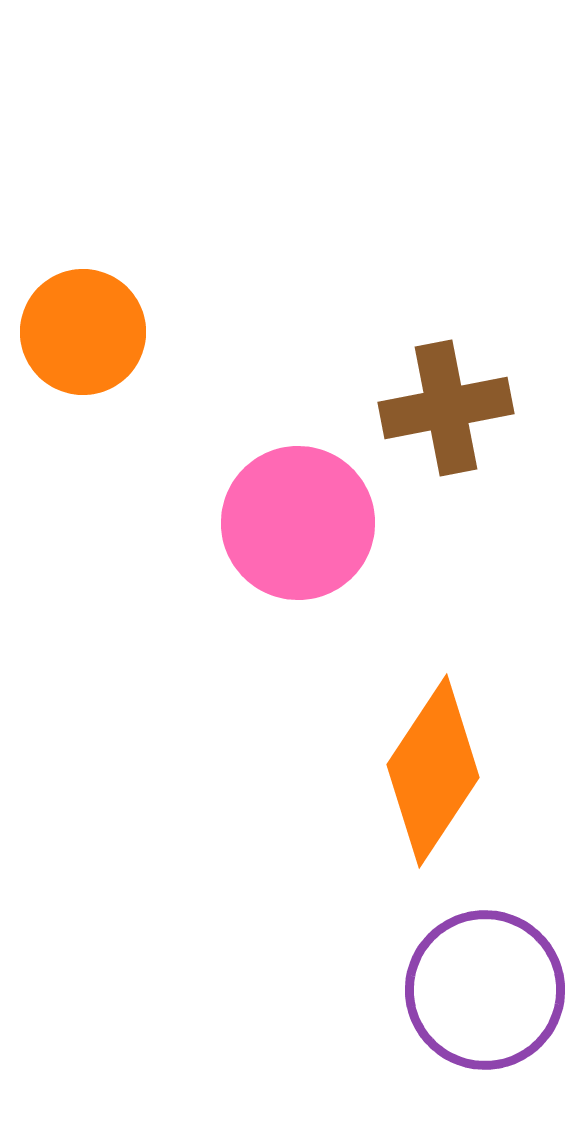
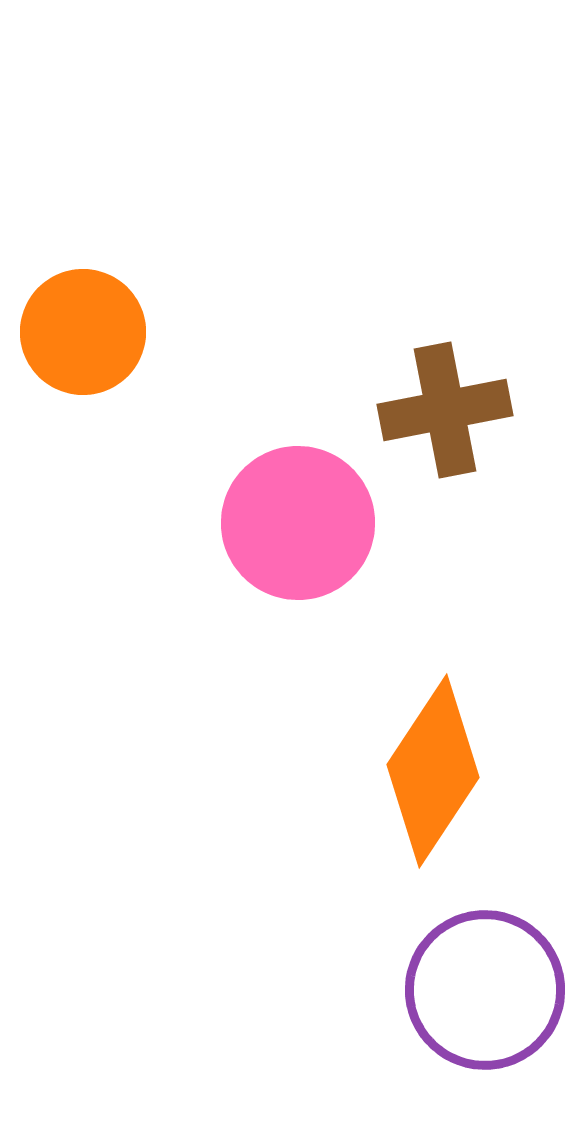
brown cross: moved 1 px left, 2 px down
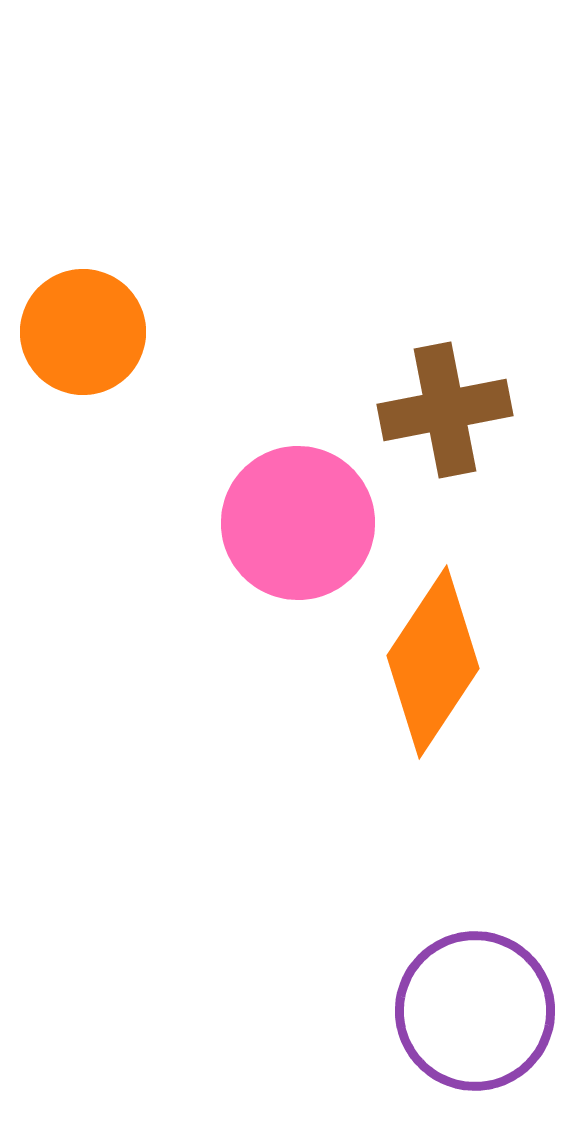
orange diamond: moved 109 px up
purple circle: moved 10 px left, 21 px down
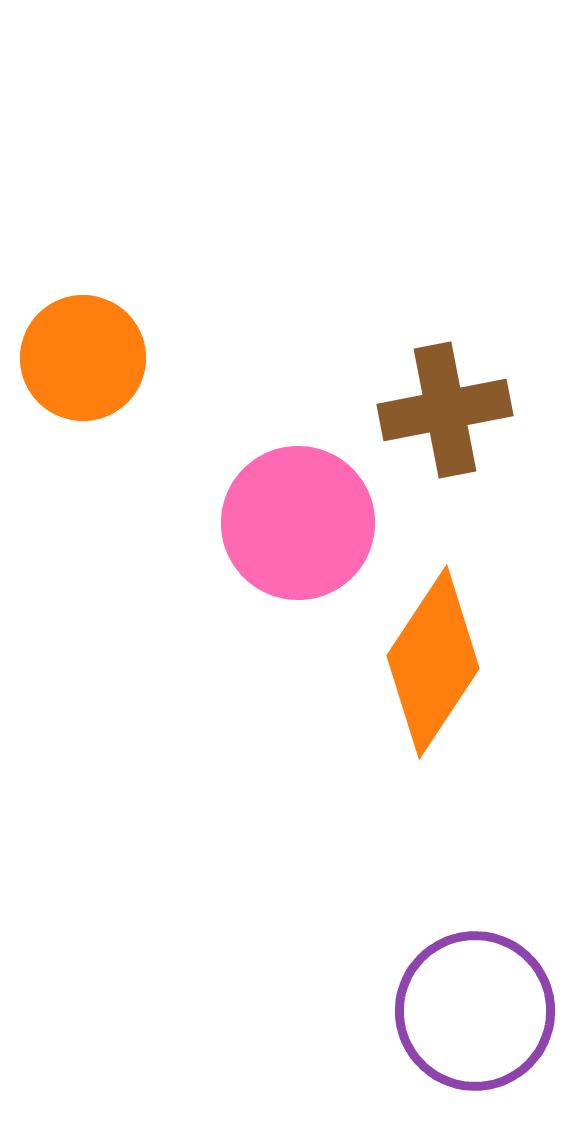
orange circle: moved 26 px down
